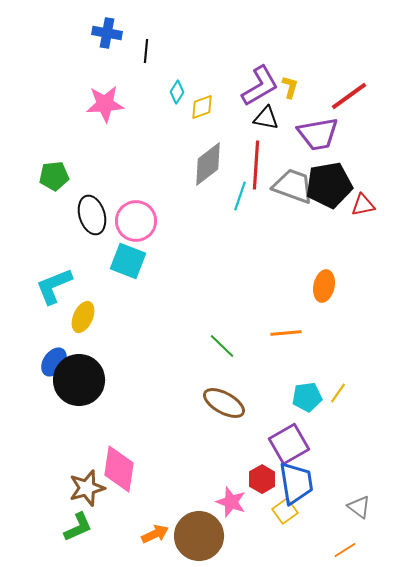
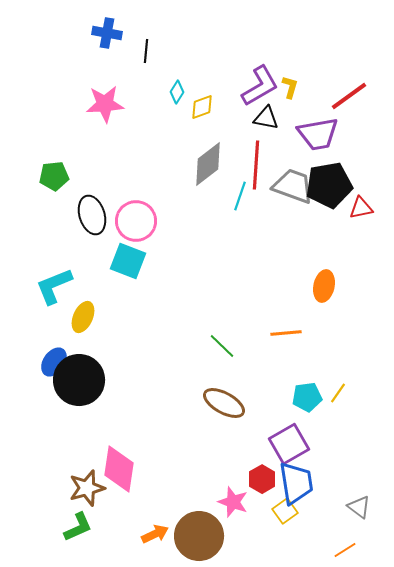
red triangle at (363, 205): moved 2 px left, 3 px down
pink star at (231, 502): moved 2 px right
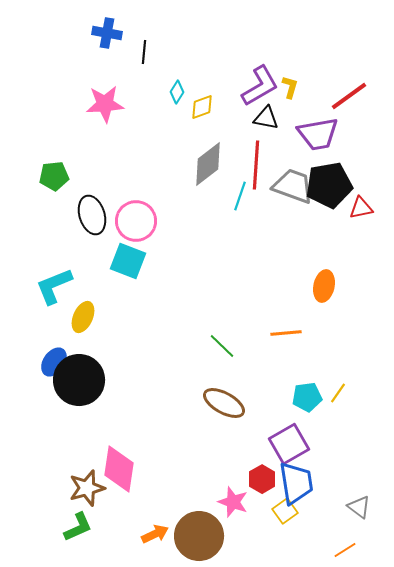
black line at (146, 51): moved 2 px left, 1 px down
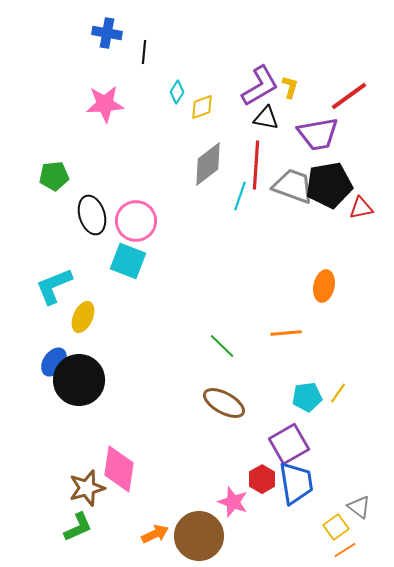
yellow square at (285, 511): moved 51 px right, 16 px down
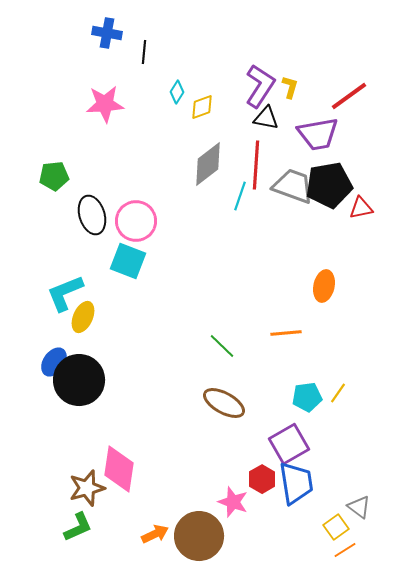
purple L-shape at (260, 86): rotated 27 degrees counterclockwise
cyan L-shape at (54, 286): moved 11 px right, 7 px down
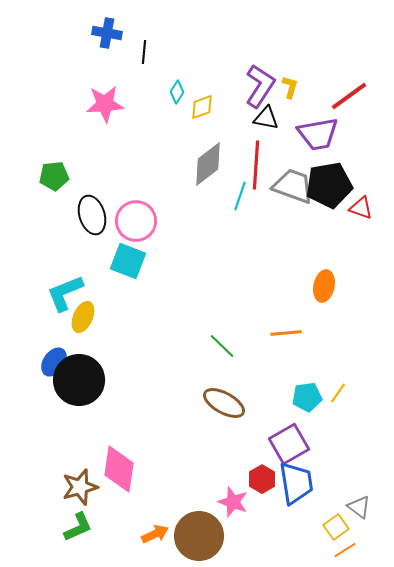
red triangle at (361, 208): rotated 30 degrees clockwise
brown star at (87, 488): moved 7 px left, 1 px up
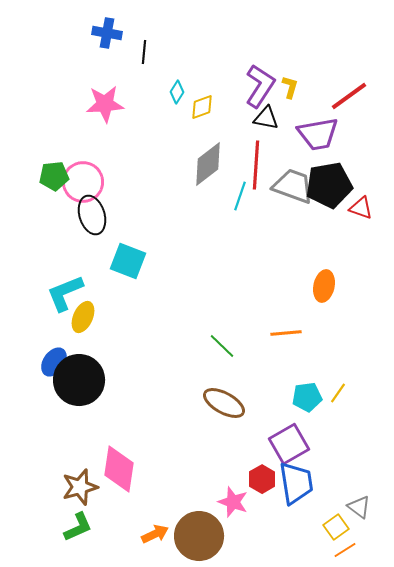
pink circle at (136, 221): moved 53 px left, 39 px up
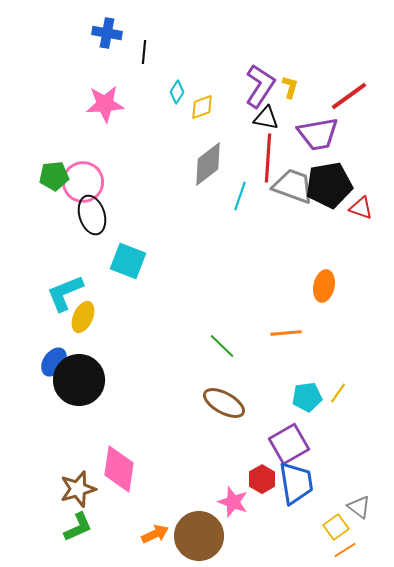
red line at (256, 165): moved 12 px right, 7 px up
brown star at (80, 487): moved 2 px left, 2 px down
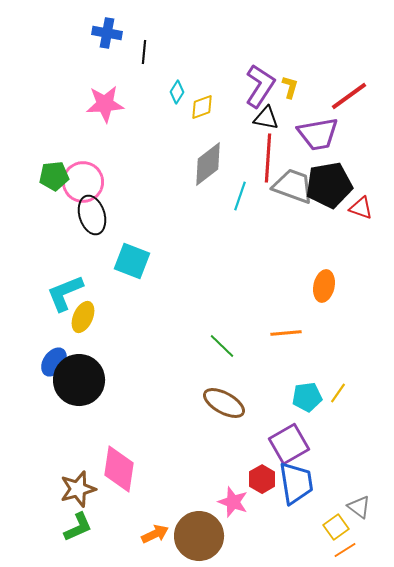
cyan square at (128, 261): moved 4 px right
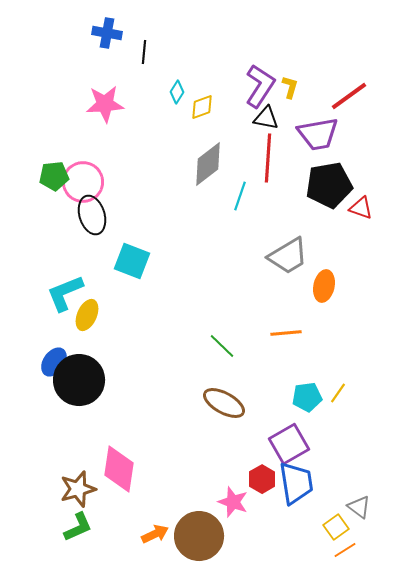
gray trapezoid at (293, 186): moved 5 px left, 70 px down; rotated 129 degrees clockwise
yellow ellipse at (83, 317): moved 4 px right, 2 px up
